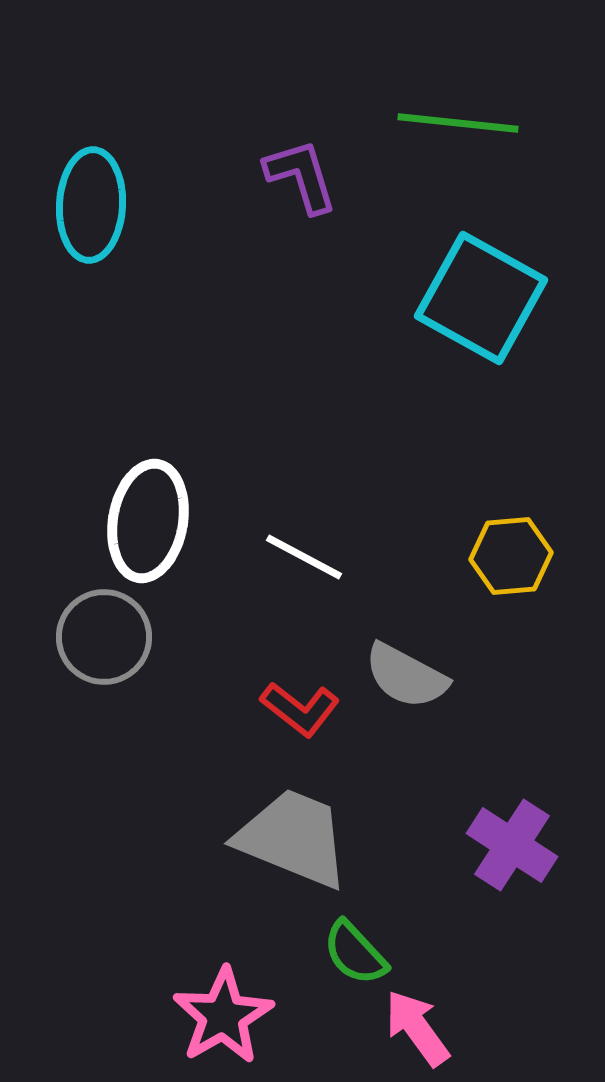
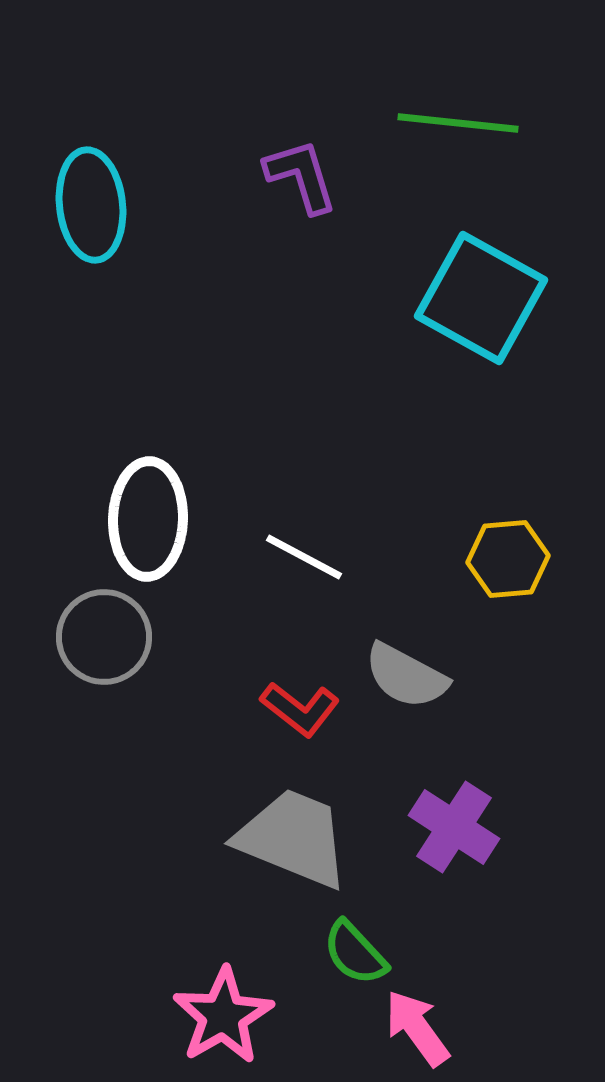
cyan ellipse: rotated 9 degrees counterclockwise
white ellipse: moved 2 px up; rotated 8 degrees counterclockwise
yellow hexagon: moved 3 px left, 3 px down
purple cross: moved 58 px left, 18 px up
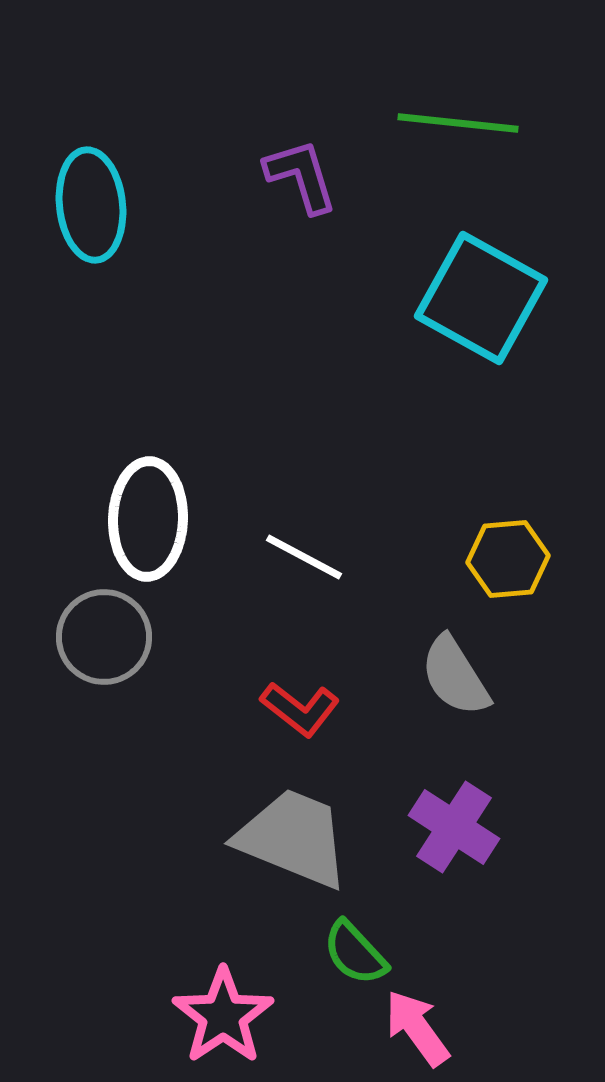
gray semicircle: moved 49 px right; rotated 30 degrees clockwise
pink star: rotated 4 degrees counterclockwise
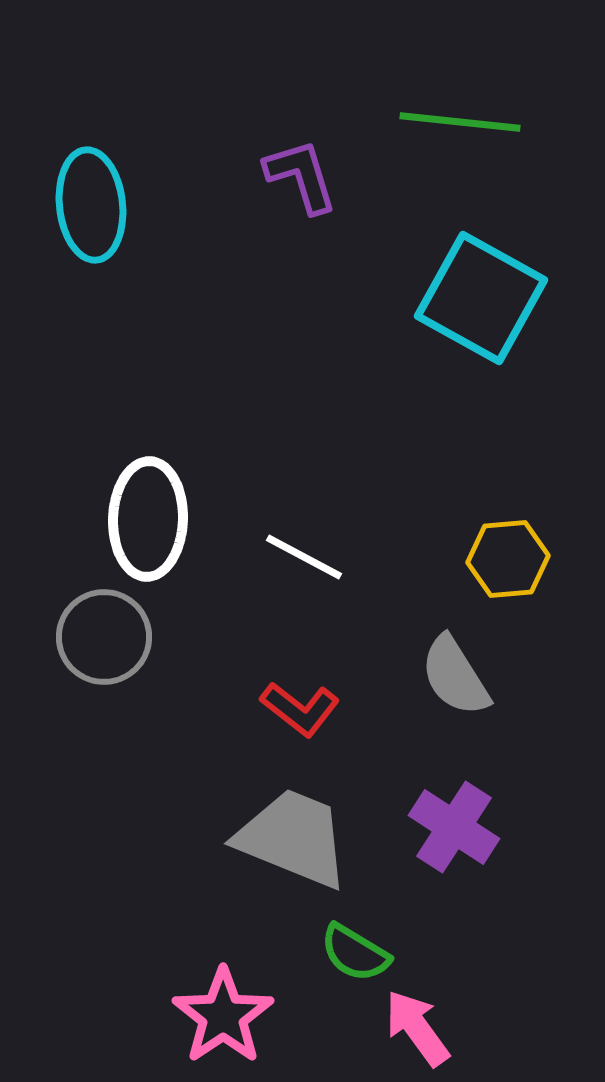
green line: moved 2 px right, 1 px up
green semicircle: rotated 16 degrees counterclockwise
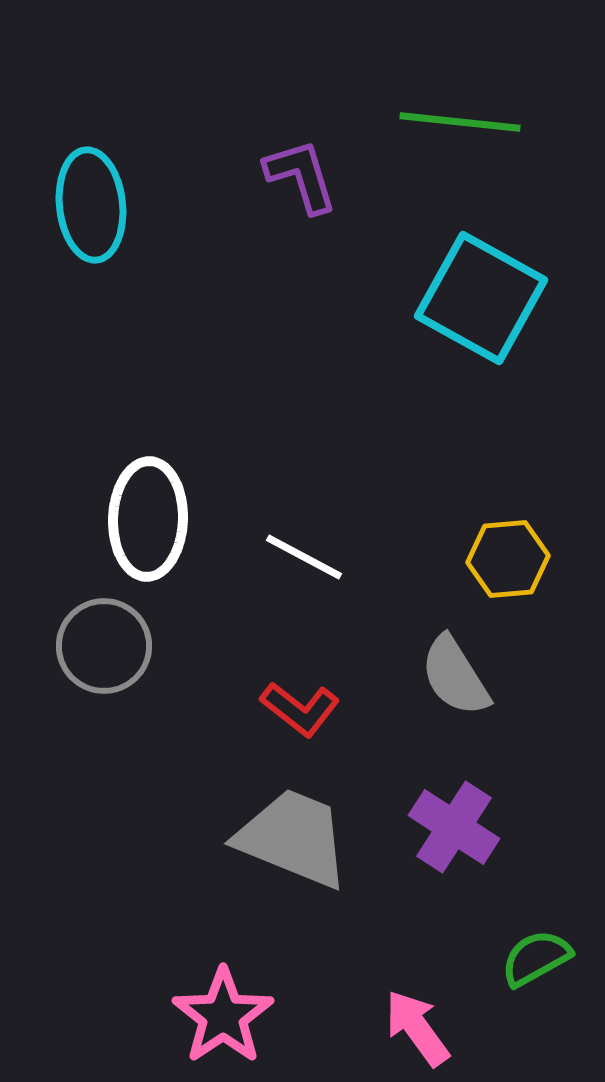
gray circle: moved 9 px down
green semicircle: moved 181 px right, 5 px down; rotated 120 degrees clockwise
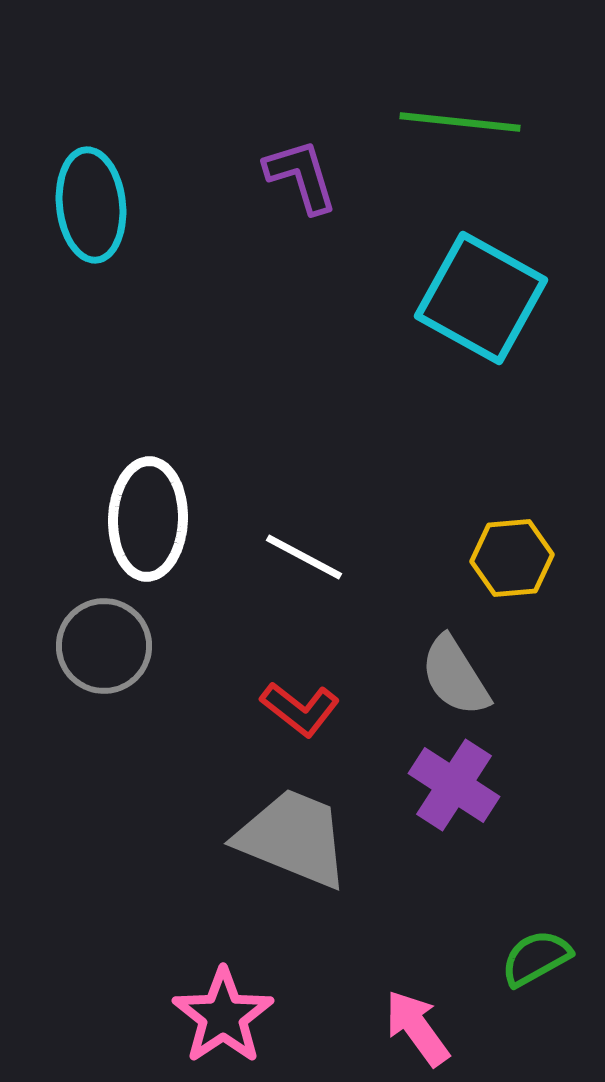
yellow hexagon: moved 4 px right, 1 px up
purple cross: moved 42 px up
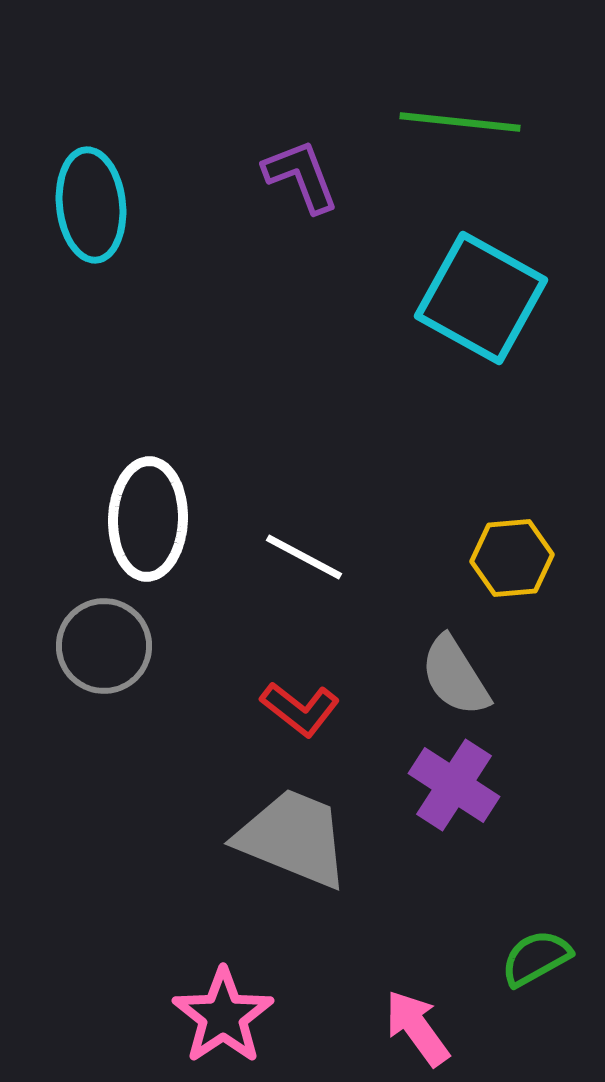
purple L-shape: rotated 4 degrees counterclockwise
